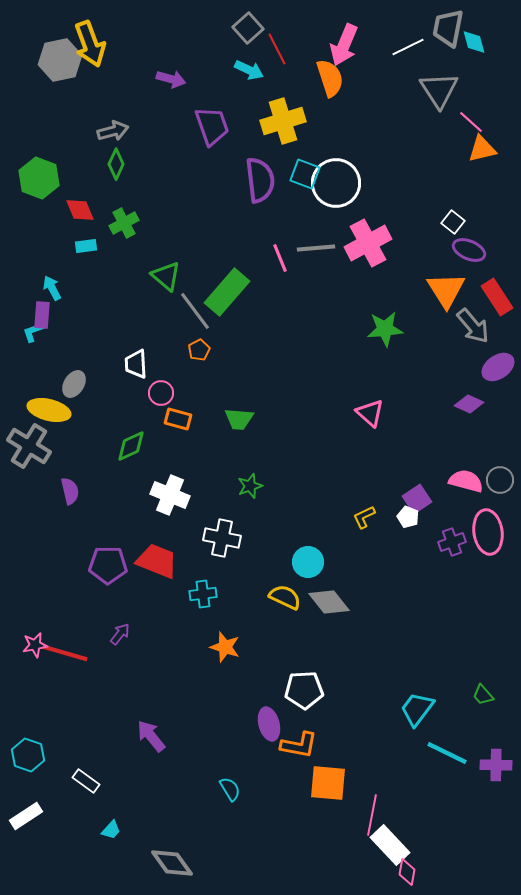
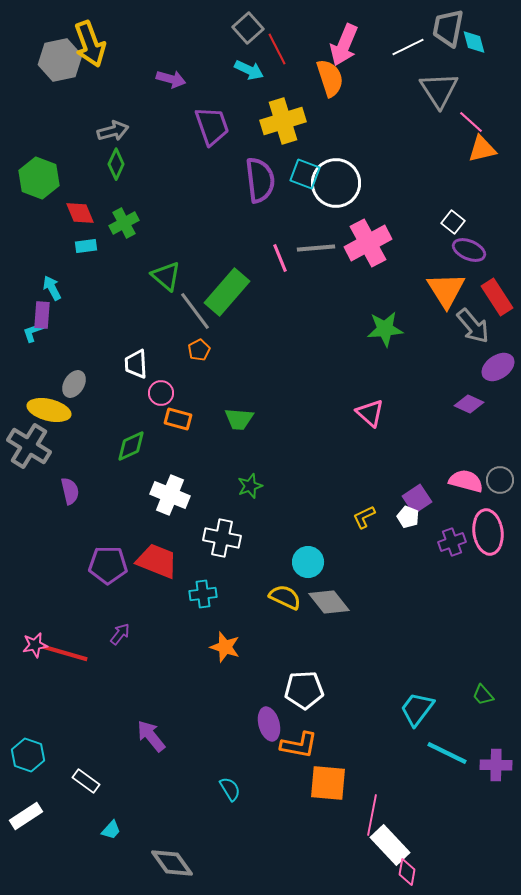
red diamond at (80, 210): moved 3 px down
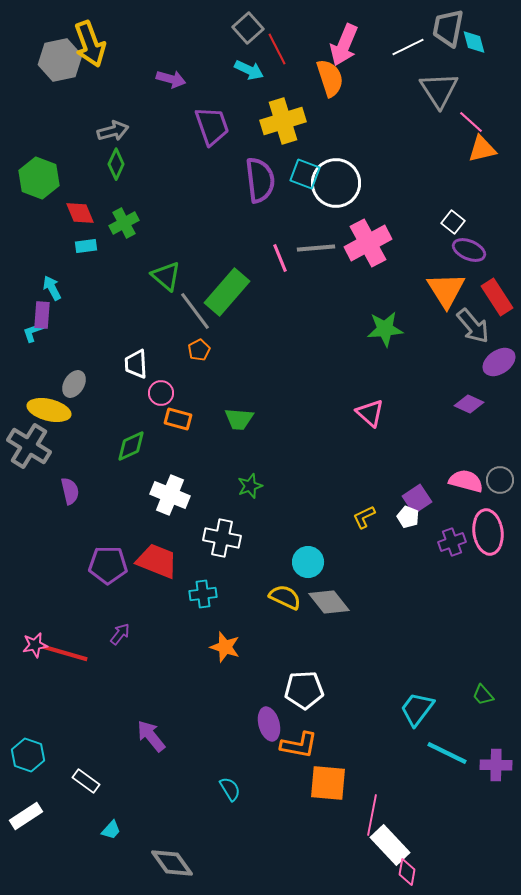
purple ellipse at (498, 367): moved 1 px right, 5 px up
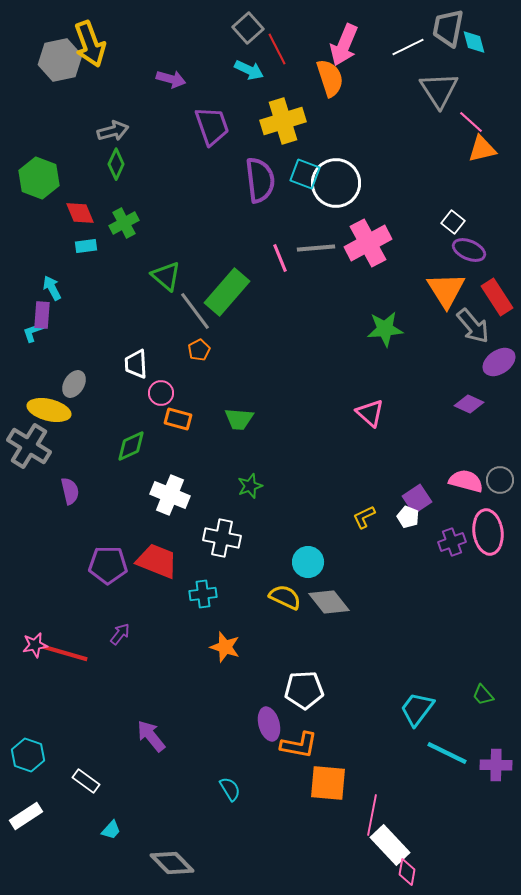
gray diamond at (172, 863): rotated 9 degrees counterclockwise
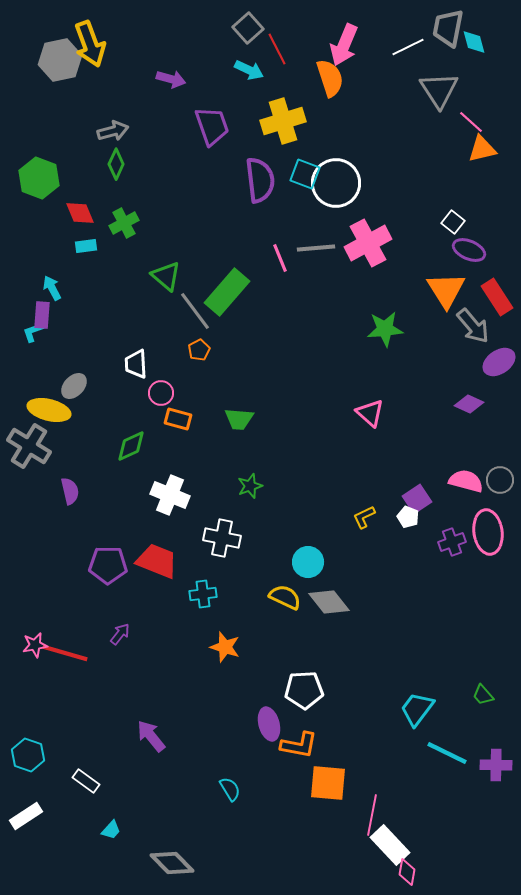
gray ellipse at (74, 384): moved 2 px down; rotated 12 degrees clockwise
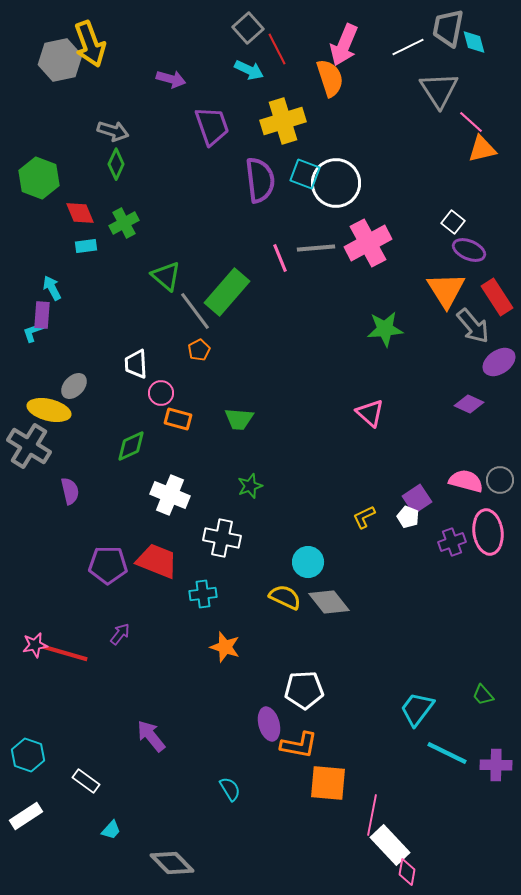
gray arrow at (113, 131): rotated 32 degrees clockwise
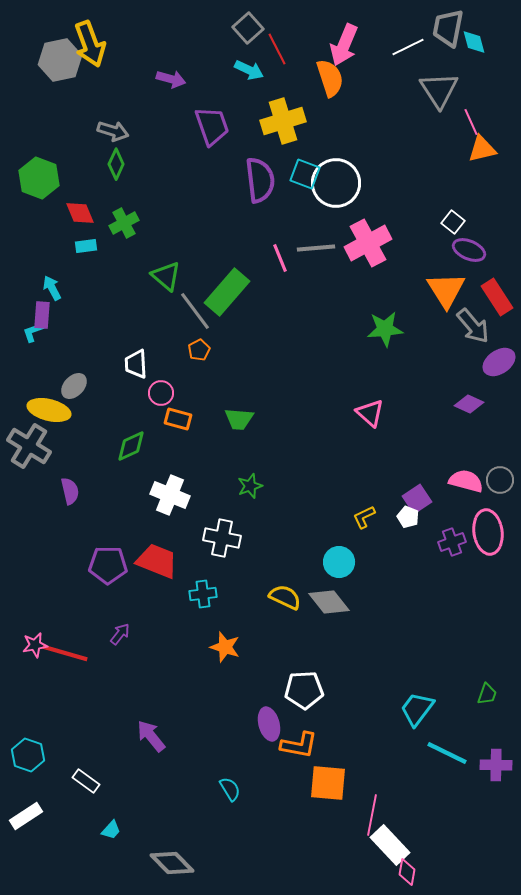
pink line at (471, 122): rotated 24 degrees clockwise
cyan circle at (308, 562): moved 31 px right
green trapezoid at (483, 695): moved 4 px right, 1 px up; rotated 120 degrees counterclockwise
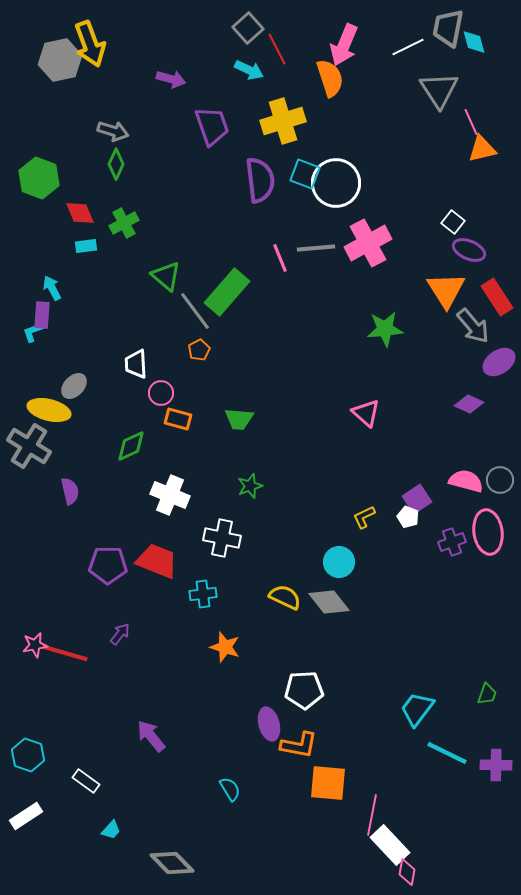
pink triangle at (370, 413): moved 4 px left
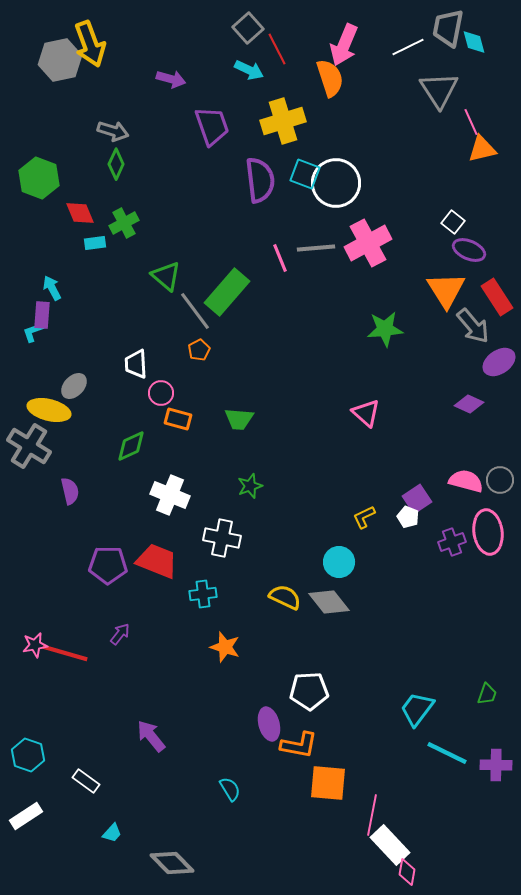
cyan rectangle at (86, 246): moved 9 px right, 3 px up
white pentagon at (304, 690): moved 5 px right, 1 px down
cyan trapezoid at (111, 830): moved 1 px right, 3 px down
